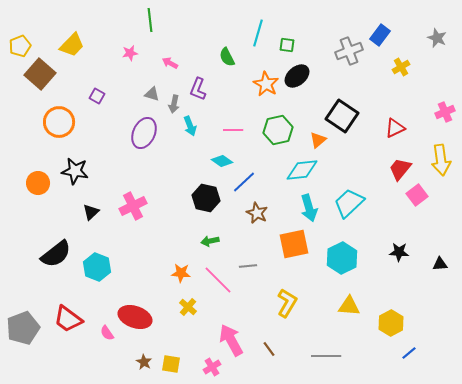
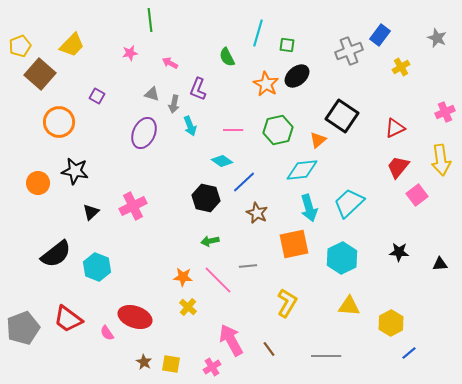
red trapezoid at (400, 169): moved 2 px left, 2 px up
orange star at (181, 273): moved 2 px right, 4 px down
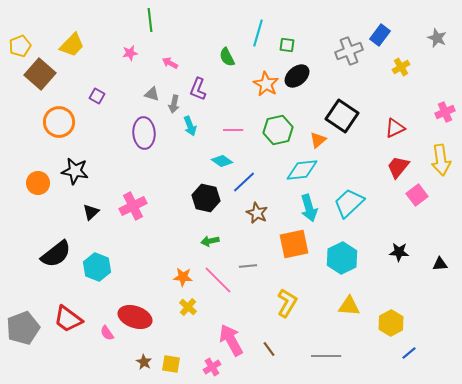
purple ellipse at (144, 133): rotated 28 degrees counterclockwise
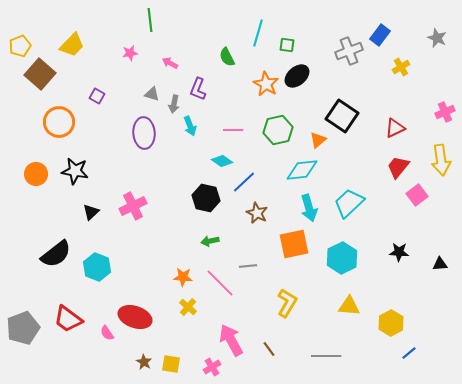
orange circle at (38, 183): moved 2 px left, 9 px up
pink line at (218, 280): moved 2 px right, 3 px down
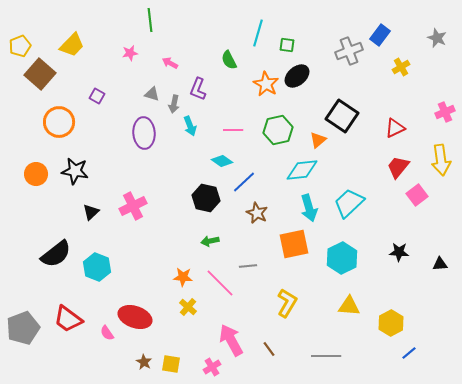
green semicircle at (227, 57): moved 2 px right, 3 px down
